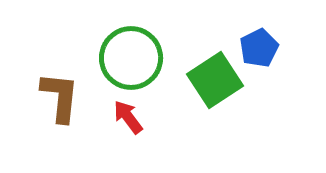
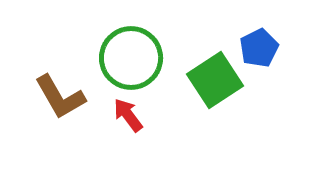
brown L-shape: rotated 144 degrees clockwise
red arrow: moved 2 px up
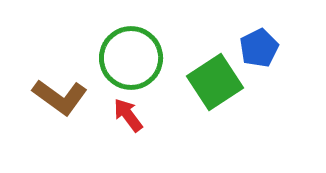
green square: moved 2 px down
brown L-shape: rotated 24 degrees counterclockwise
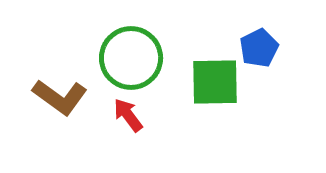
green square: rotated 32 degrees clockwise
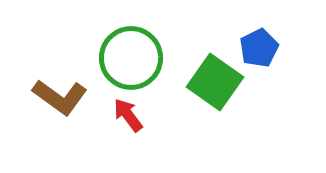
green square: rotated 36 degrees clockwise
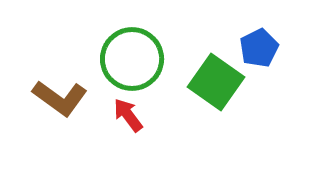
green circle: moved 1 px right, 1 px down
green square: moved 1 px right
brown L-shape: moved 1 px down
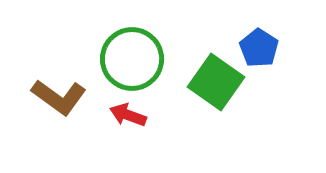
blue pentagon: rotated 12 degrees counterclockwise
brown L-shape: moved 1 px left, 1 px up
red arrow: rotated 33 degrees counterclockwise
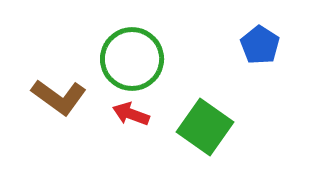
blue pentagon: moved 1 px right, 3 px up
green square: moved 11 px left, 45 px down
red arrow: moved 3 px right, 1 px up
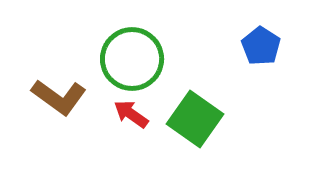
blue pentagon: moved 1 px right, 1 px down
red arrow: rotated 15 degrees clockwise
green square: moved 10 px left, 8 px up
